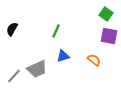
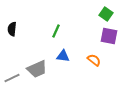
black semicircle: rotated 24 degrees counterclockwise
blue triangle: rotated 24 degrees clockwise
gray line: moved 2 px left, 2 px down; rotated 21 degrees clockwise
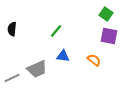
green line: rotated 16 degrees clockwise
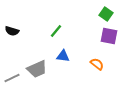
black semicircle: moved 2 px down; rotated 80 degrees counterclockwise
orange semicircle: moved 3 px right, 4 px down
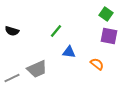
blue triangle: moved 6 px right, 4 px up
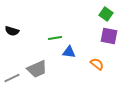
green line: moved 1 px left, 7 px down; rotated 40 degrees clockwise
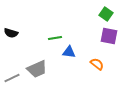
black semicircle: moved 1 px left, 2 px down
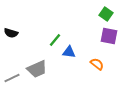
green line: moved 2 px down; rotated 40 degrees counterclockwise
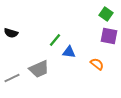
gray trapezoid: moved 2 px right
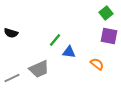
green square: moved 1 px up; rotated 16 degrees clockwise
